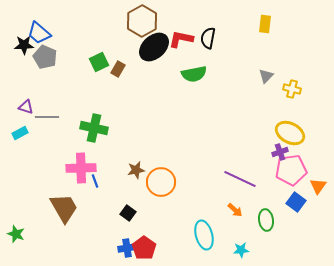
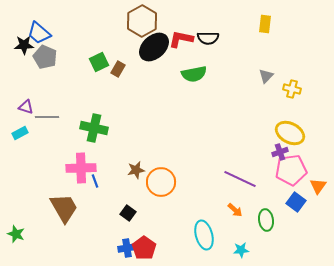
black semicircle: rotated 100 degrees counterclockwise
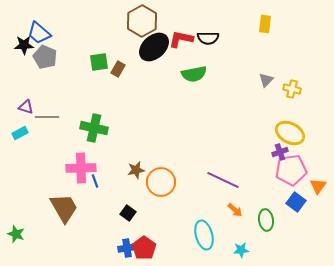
green square: rotated 18 degrees clockwise
gray triangle: moved 4 px down
purple line: moved 17 px left, 1 px down
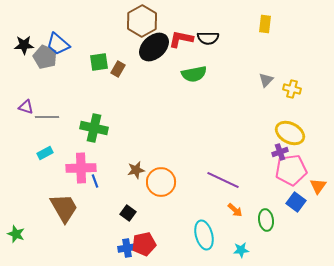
blue trapezoid: moved 19 px right, 11 px down
cyan rectangle: moved 25 px right, 20 px down
red pentagon: moved 4 px up; rotated 25 degrees clockwise
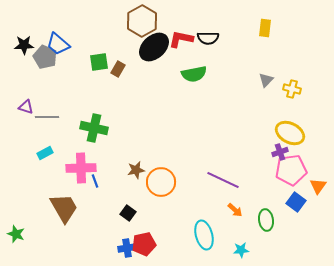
yellow rectangle: moved 4 px down
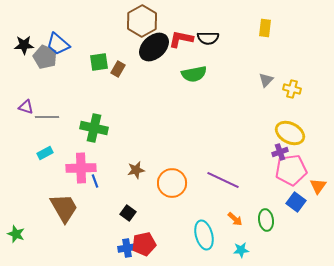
orange circle: moved 11 px right, 1 px down
orange arrow: moved 9 px down
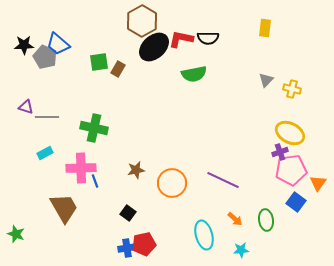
orange triangle: moved 3 px up
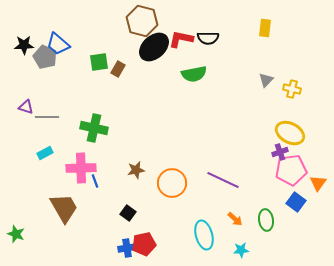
brown hexagon: rotated 16 degrees counterclockwise
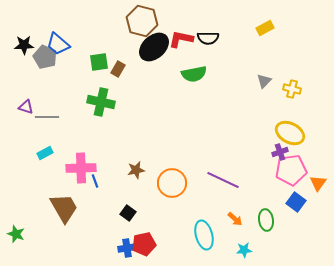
yellow rectangle: rotated 54 degrees clockwise
gray triangle: moved 2 px left, 1 px down
green cross: moved 7 px right, 26 px up
cyan star: moved 3 px right
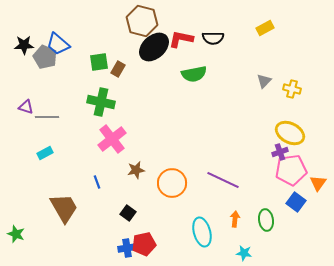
black semicircle: moved 5 px right
pink cross: moved 31 px right, 29 px up; rotated 36 degrees counterclockwise
blue line: moved 2 px right, 1 px down
orange arrow: rotated 126 degrees counterclockwise
cyan ellipse: moved 2 px left, 3 px up
cyan star: moved 3 px down; rotated 14 degrees clockwise
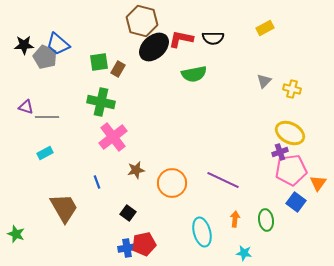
pink cross: moved 1 px right, 2 px up
